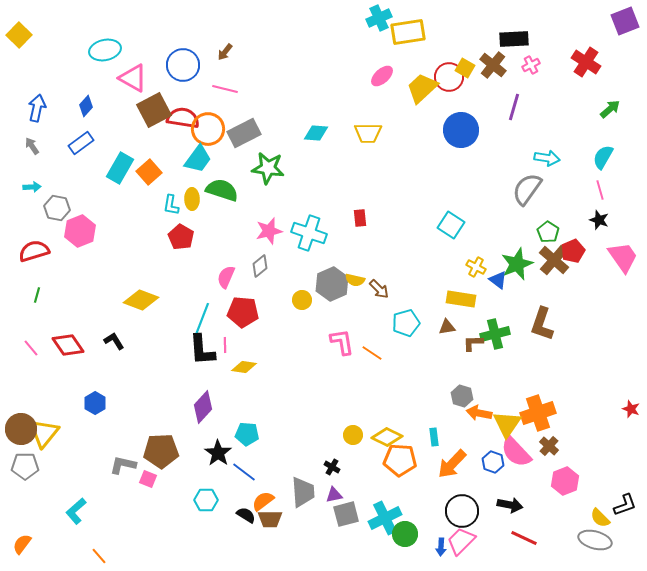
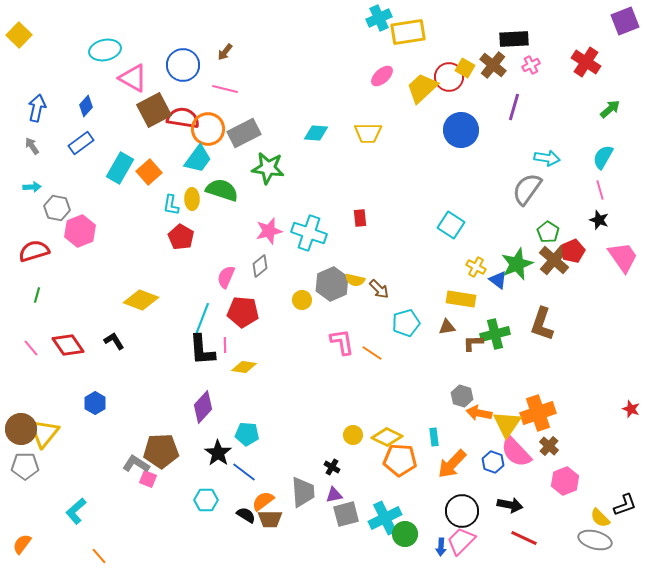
gray L-shape at (123, 465): moved 13 px right, 1 px up; rotated 20 degrees clockwise
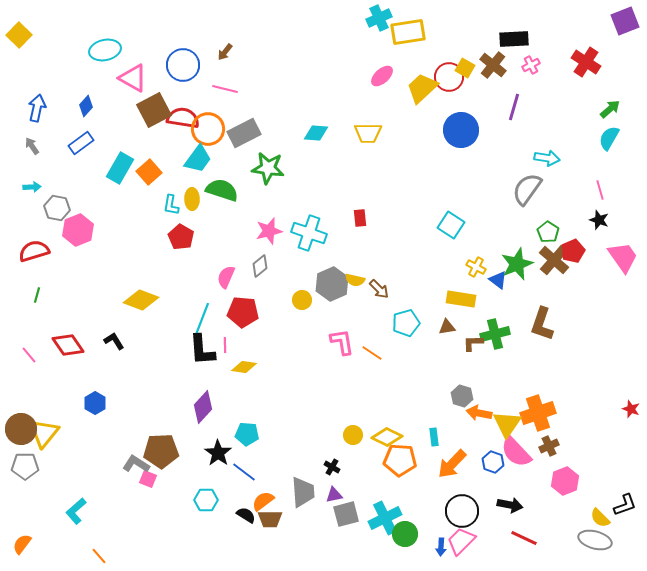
cyan semicircle at (603, 157): moved 6 px right, 19 px up
pink hexagon at (80, 231): moved 2 px left, 1 px up
pink line at (31, 348): moved 2 px left, 7 px down
brown cross at (549, 446): rotated 24 degrees clockwise
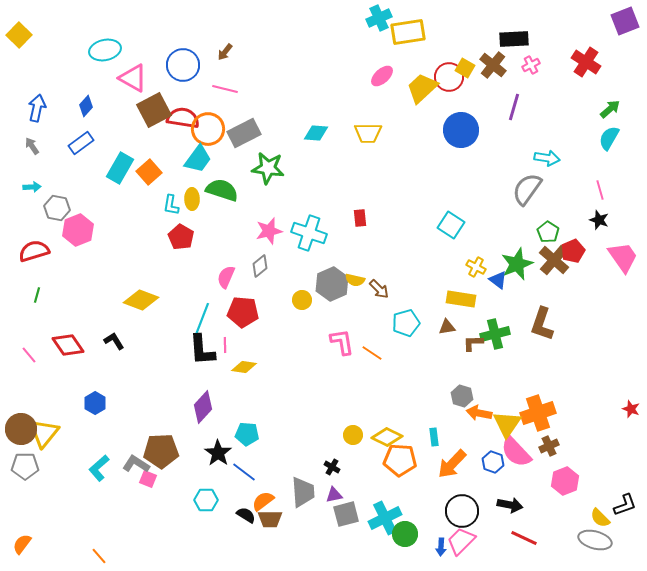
cyan L-shape at (76, 511): moved 23 px right, 43 px up
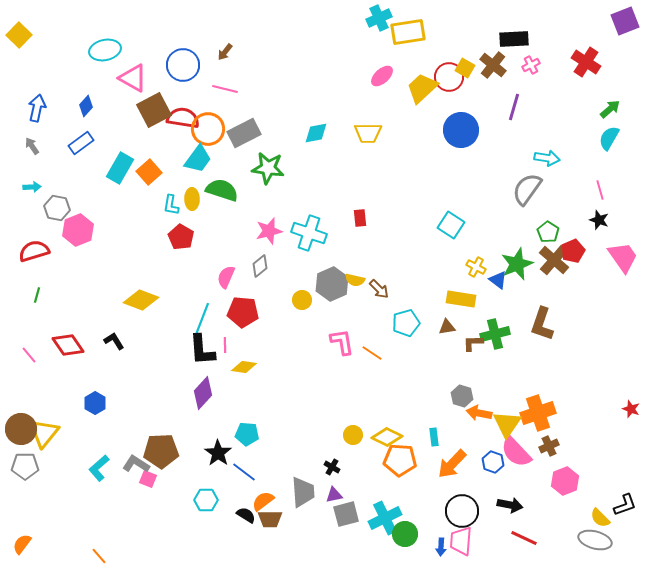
cyan diamond at (316, 133): rotated 15 degrees counterclockwise
purple diamond at (203, 407): moved 14 px up
pink trapezoid at (461, 541): rotated 40 degrees counterclockwise
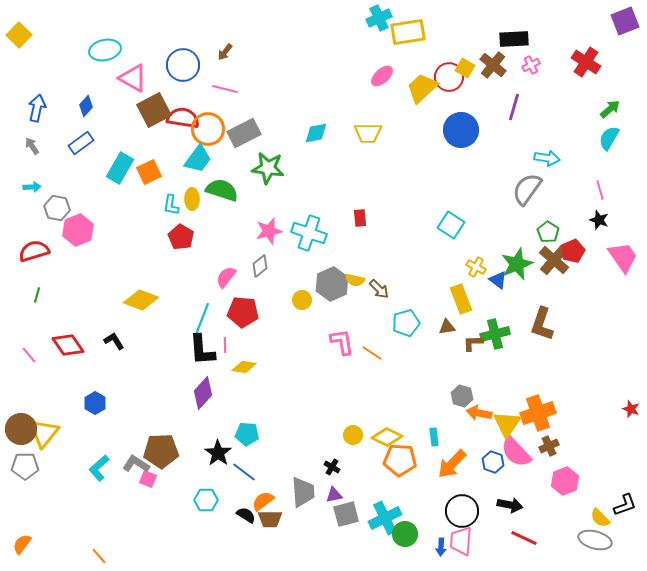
orange square at (149, 172): rotated 15 degrees clockwise
pink semicircle at (226, 277): rotated 15 degrees clockwise
yellow rectangle at (461, 299): rotated 60 degrees clockwise
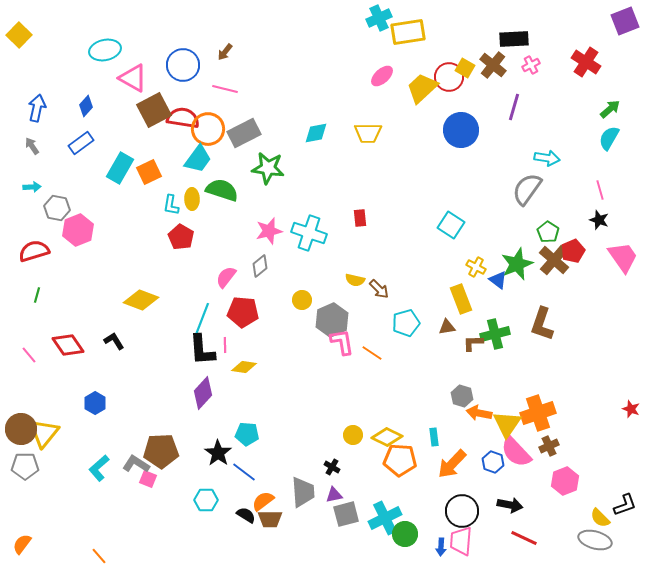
gray hexagon at (332, 284): moved 36 px down
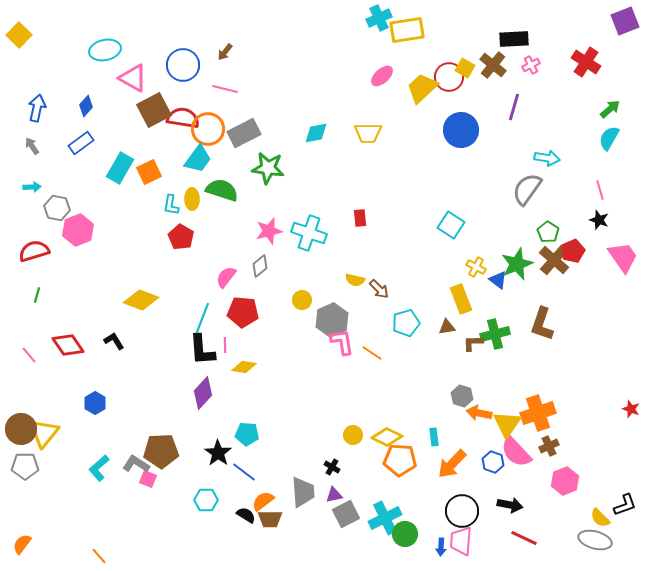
yellow rectangle at (408, 32): moved 1 px left, 2 px up
gray square at (346, 514): rotated 12 degrees counterclockwise
